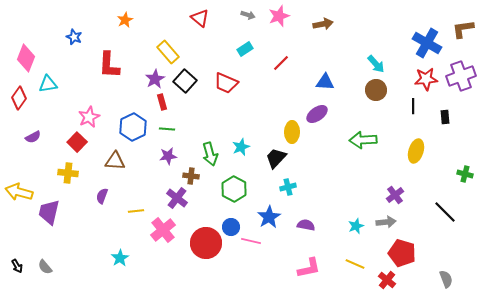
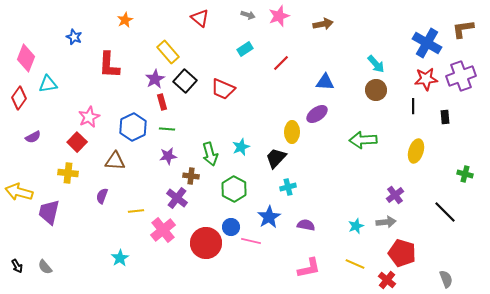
red trapezoid at (226, 83): moved 3 px left, 6 px down
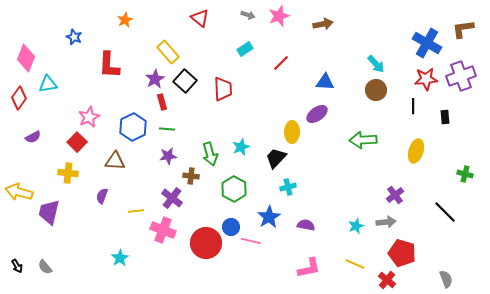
red trapezoid at (223, 89): rotated 115 degrees counterclockwise
purple cross at (177, 198): moved 5 px left
pink cross at (163, 230): rotated 30 degrees counterclockwise
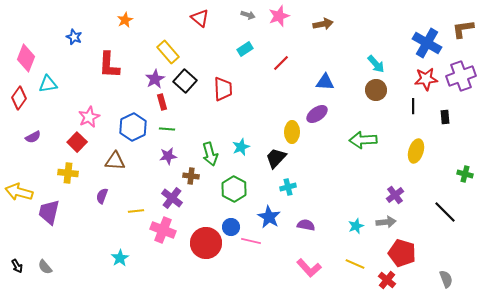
blue star at (269, 217): rotated 10 degrees counterclockwise
pink L-shape at (309, 268): rotated 60 degrees clockwise
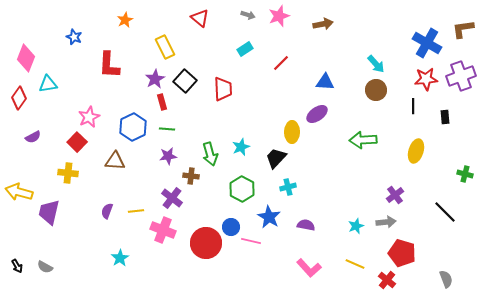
yellow rectangle at (168, 52): moved 3 px left, 5 px up; rotated 15 degrees clockwise
green hexagon at (234, 189): moved 8 px right
purple semicircle at (102, 196): moved 5 px right, 15 px down
gray semicircle at (45, 267): rotated 21 degrees counterclockwise
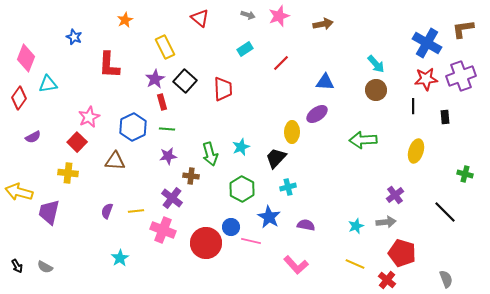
pink L-shape at (309, 268): moved 13 px left, 3 px up
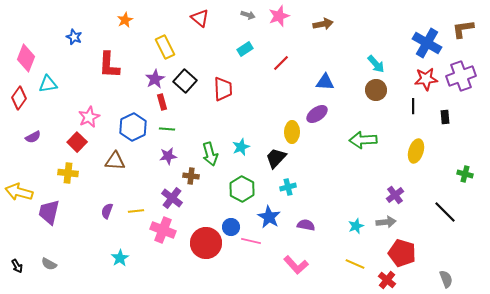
gray semicircle at (45, 267): moved 4 px right, 3 px up
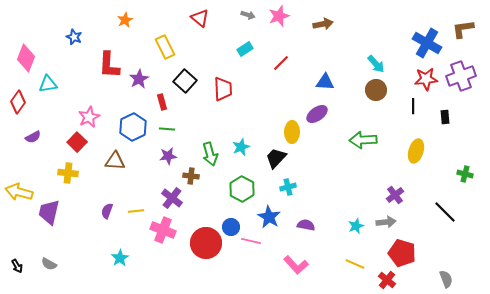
purple star at (155, 79): moved 16 px left
red diamond at (19, 98): moved 1 px left, 4 px down
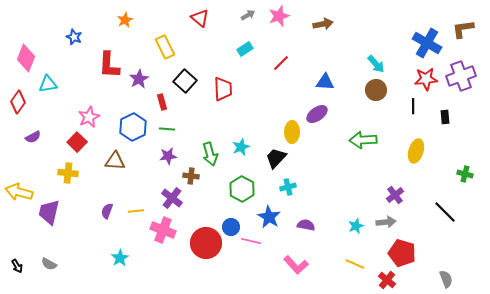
gray arrow at (248, 15): rotated 48 degrees counterclockwise
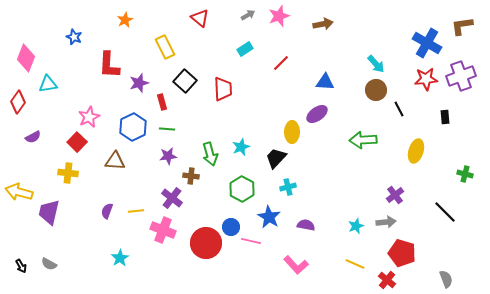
brown L-shape at (463, 29): moved 1 px left, 3 px up
purple star at (139, 79): moved 4 px down; rotated 12 degrees clockwise
black line at (413, 106): moved 14 px left, 3 px down; rotated 28 degrees counterclockwise
black arrow at (17, 266): moved 4 px right
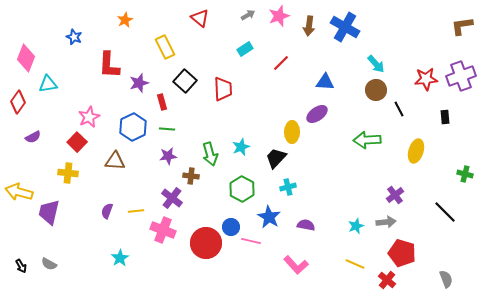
brown arrow at (323, 24): moved 14 px left, 2 px down; rotated 108 degrees clockwise
blue cross at (427, 43): moved 82 px left, 16 px up
green arrow at (363, 140): moved 4 px right
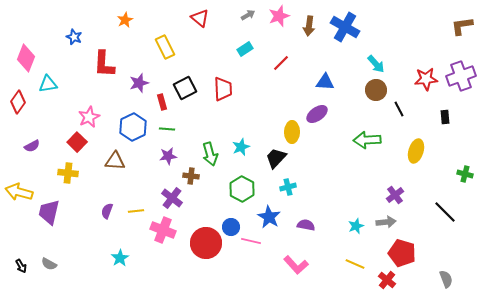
red L-shape at (109, 65): moved 5 px left, 1 px up
black square at (185, 81): moved 7 px down; rotated 20 degrees clockwise
purple semicircle at (33, 137): moved 1 px left, 9 px down
